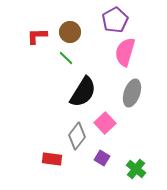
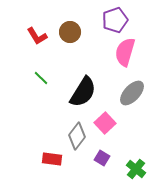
purple pentagon: rotated 10 degrees clockwise
red L-shape: rotated 120 degrees counterclockwise
green line: moved 25 px left, 20 px down
gray ellipse: rotated 24 degrees clockwise
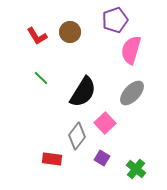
pink semicircle: moved 6 px right, 2 px up
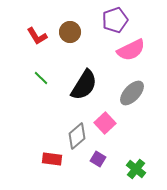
pink semicircle: rotated 132 degrees counterclockwise
black semicircle: moved 1 px right, 7 px up
gray diamond: rotated 12 degrees clockwise
purple square: moved 4 px left, 1 px down
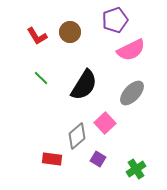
green cross: rotated 18 degrees clockwise
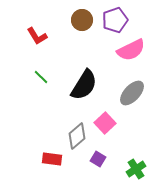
brown circle: moved 12 px right, 12 px up
green line: moved 1 px up
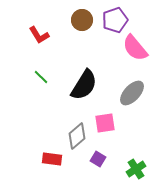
red L-shape: moved 2 px right, 1 px up
pink semicircle: moved 4 px right, 2 px up; rotated 76 degrees clockwise
pink square: rotated 35 degrees clockwise
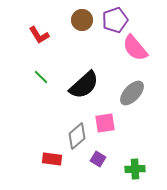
black semicircle: rotated 16 degrees clockwise
green cross: moved 1 px left; rotated 30 degrees clockwise
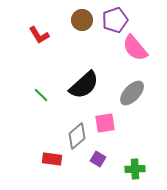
green line: moved 18 px down
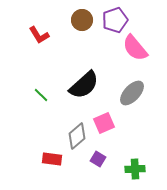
pink square: moved 1 px left; rotated 15 degrees counterclockwise
